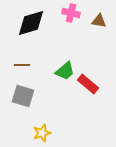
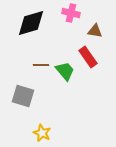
brown triangle: moved 4 px left, 10 px down
brown line: moved 19 px right
green trapezoid: rotated 90 degrees counterclockwise
red rectangle: moved 27 px up; rotated 15 degrees clockwise
yellow star: rotated 30 degrees counterclockwise
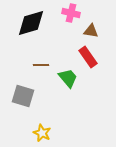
brown triangle: moved 4 px left
green trapezoid: moved 3 px right, 7 px down
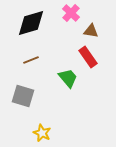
pink cross: rotated 30 degrees clockwise
brown line: moved 10 px left, 5 px up; rotated 21 degrees counterclockwise
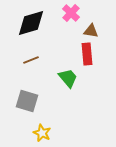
red rectangle: moved 1 px left, 3 px up; rotated 30 degrees clockwise
gray square: moved 4 px right, 5 px down
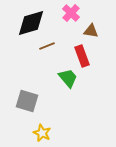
red rectangle: moved 5 px left, 2 px down; rotated 15 degrees counterclockwise
brown line: moved 16 px right, 14 px up
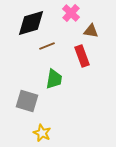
green trapezoid: moved 14 px left, 1 px down; rotated 50 degrees clockwise
